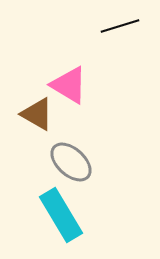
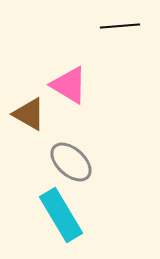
black line: rotated 12 degrees clockwise
brown triangle: moved 8 px left
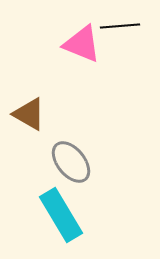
pink triangle: moved 13 px right, 41 px up; rotated 9 degrees counterclockwise
gray ellipse: rotated 9 degrees clockwise
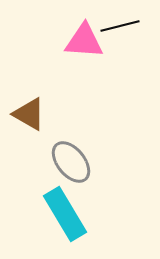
black line: rotated 9 degrees counterclockwise
pink triangle: moved 2 px right, 3 px up; rotated 18 degrees counterclockwise
cyan rectangle: moved 4 px right, 1 px up
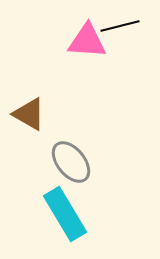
pink triangle: moved 3 px right
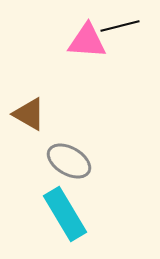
gray ellipse: moved 2 px left, 1 px up; rotated 21 degrees counterclockwise
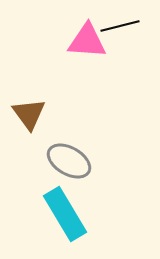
brown triangle: rotated 24 degrees clockwise
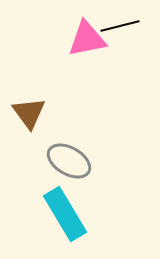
pink triangle: moved 2 px up; rotated 15 degrees counterclockwise
brown triangle: moved 1 px up
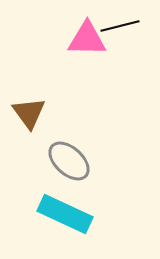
pink triangle: rotated 12 degrees clockwise
gray ellipse: rotated 12 degrees clockwise
cyan rectangle: rotated 34 degrees counterclockwise
